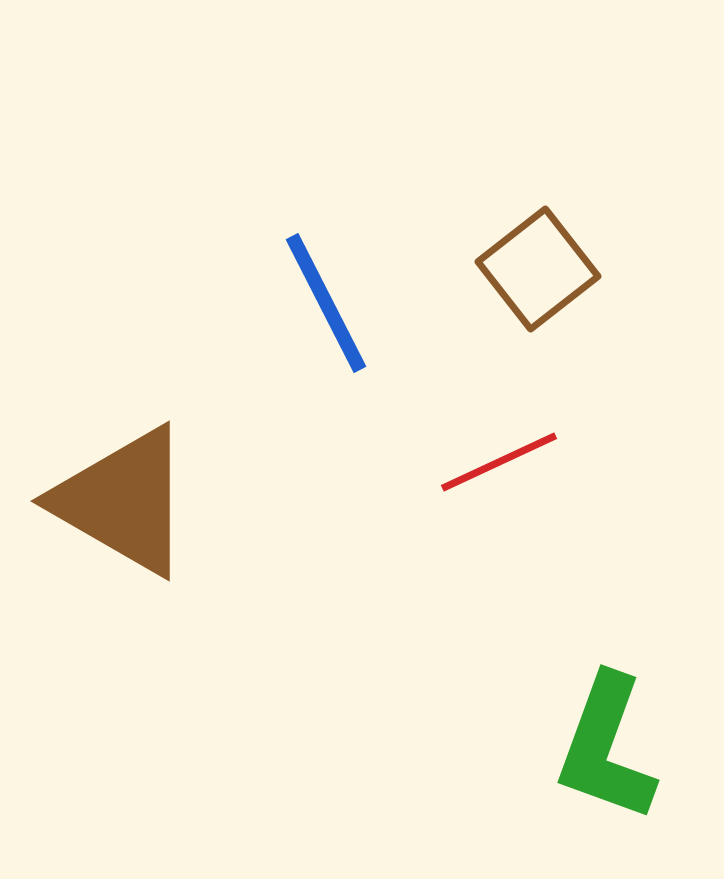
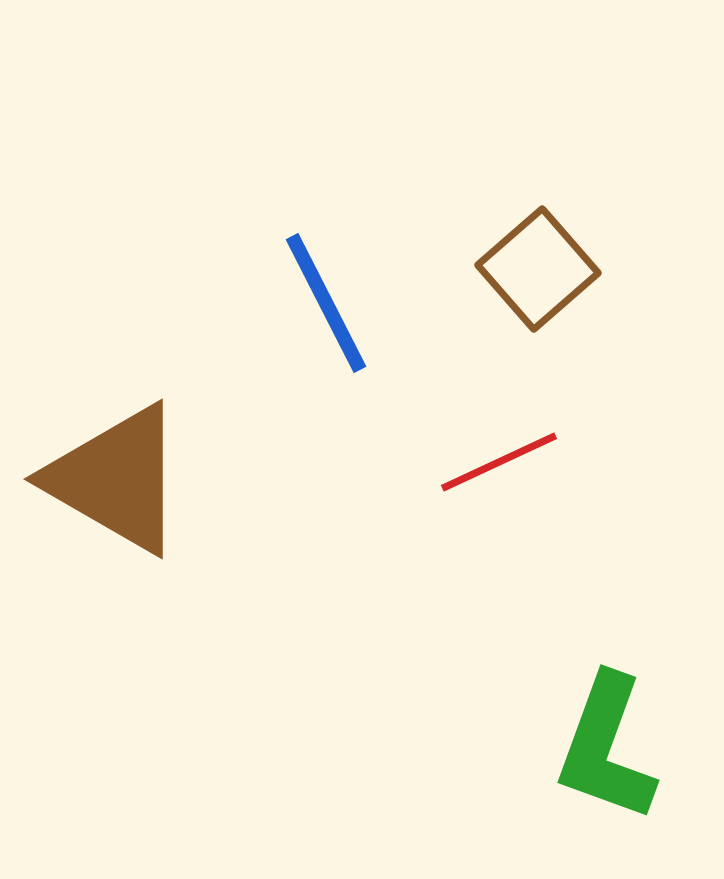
brown square: rotated 3 degrees counterclockwise
brown triangle: moved 7 px left, 22 px up
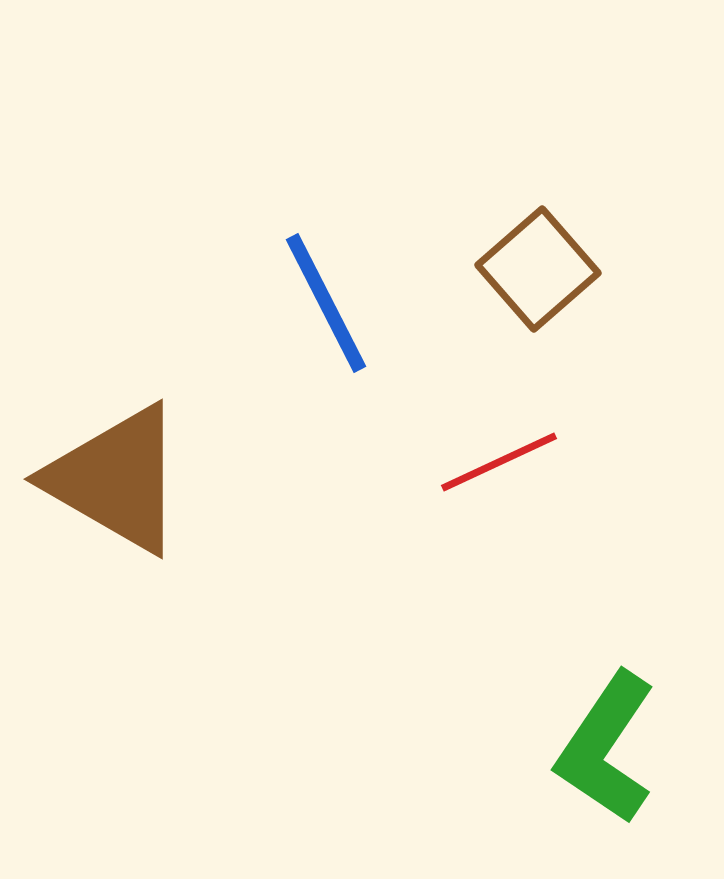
green L-shape: rotated 14 degrees clockwise
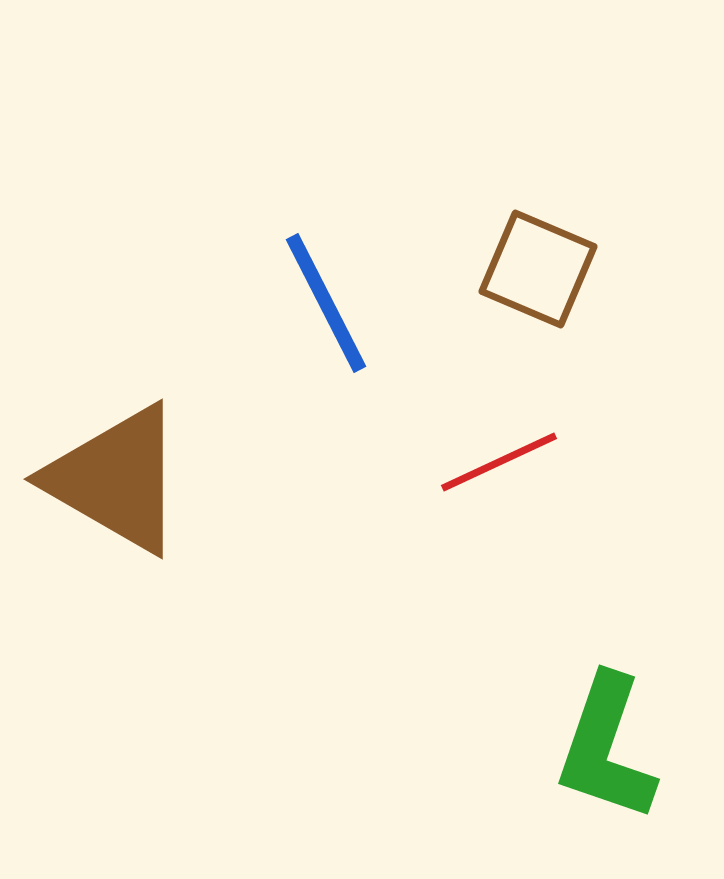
brown square: rotated 26 degrees counterclockwise
green L-shape: rotated 15 degrees counterclockwise
